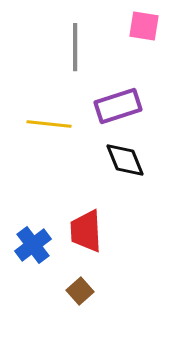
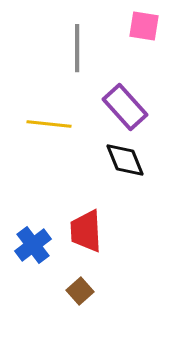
gray line: moved 2 px right, 1 px down
purple rectangle: moved 7 px right, 1 px down; rotated 66 degrees clockwise
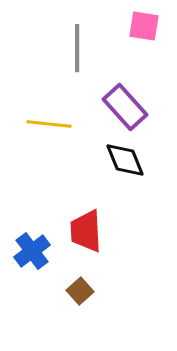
blue cross: moved 1 px left, 6 px down
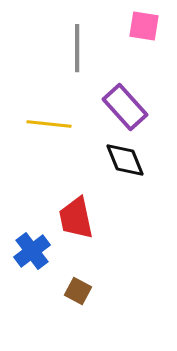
red trapezoid: moved 10 px left, 13 px up; rotated 9 degrees counterclockwise
brown square: moved 2 px left; rotated 20 degrees counterclockwise
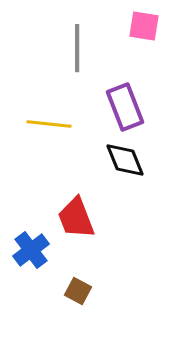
purple rectangle: rotated 21 degrees clockwise
red trapezoid: rotated 9 degrees counterclockwise
blue cross: moved 1 px left, 1 px up
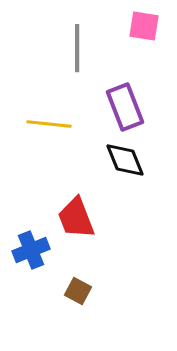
blue cross: rotated 15 degrees clockwise
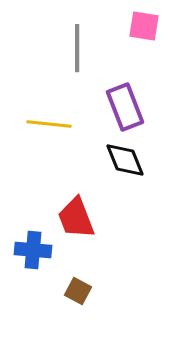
blue cross: moved 2 px right; rotated 27 degrees clockwise
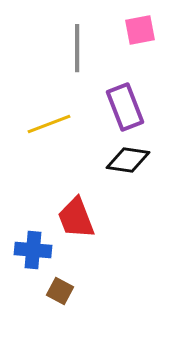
pink square: moved 4 px left, 4 px down; rotated 20 degrees counterclockwise
yellow line: rotated 27 degrees counterclockwise
black diamond: moved 3 px right; rotated 60 degrees counterclockwise
brown square: moved 18 px left
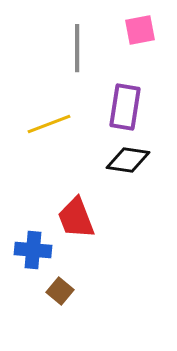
purple rectangle: rotated 30 degrees clockwise
brown square: rotated 12 degrees clockwise
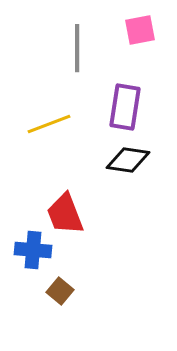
red trapezoid: moved 11 px left, 4 px up
